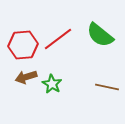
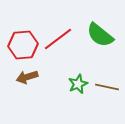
brown arrow: moved 1 px right
green star: moved 26 px right; rotated 18 degrees clockwise
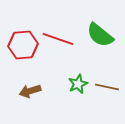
red line: rotated 56 degrees clockwise
brown arrow: moved 3 px right, 14 px down
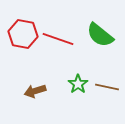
red hexagon: moved 11 px up; rotated 16 degrees clockwise
green star: rotated 12 degrees counterclockwise
brown arrow: moved 5 px right
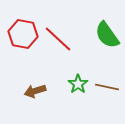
green semicircle: moved 7 px right; rotated 16 degrees clockwise
red line: rotated 24 degrees clockwise
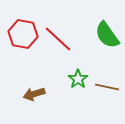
green star: moved 5 px up
brown arrow: moved 1 px left, 3 px down
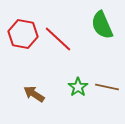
green semicircle: moved 5 px left, 10 px up; rotated 12 degrees clockwise
green star: moved 8 px down
brown arrow: rotated 50 degrees clockwise
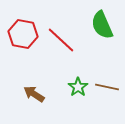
red line: moved 3 px right, 1 px down
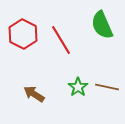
red hexagon: rotated 16 degrees clockwise
red line: rotated 16 degrees clockwise
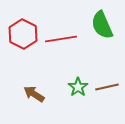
red line: moved 1 px up; rotated 68 degrees counterclockwise
brown line: rotated 25 degrees counterclockwise
